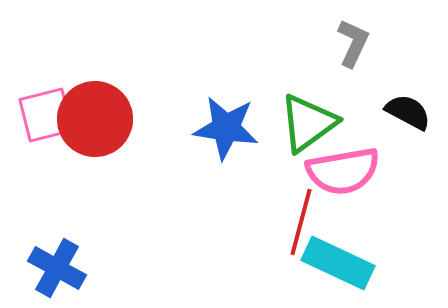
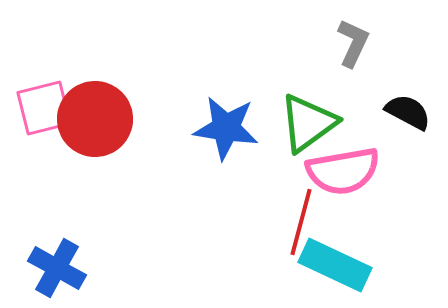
pink square: moved 2 px left, 7 px up
cyan rectangle: moved 3 px left, 2 px down
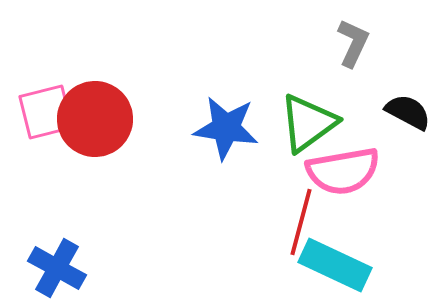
pink square: moved 2 px right, 4 px down
